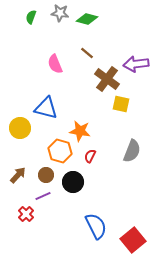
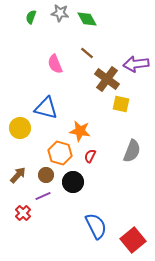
green diamond: rotated 45 degrees clockwise
orange hexagon: moved 2 px down
red cross: moved 3 px left, 1 px up
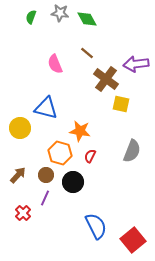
brown cross: moved 1 px left
purple line: moved 2 px right, 2 px down; rotated 42 degrees counterclockwise
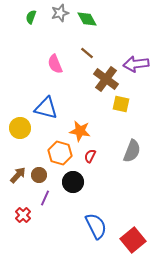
gray star: rotated 24 degrees counterclockwise
brown circle: moved 7 px left
red cross: moved 2 px down
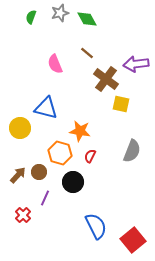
brown circle: moved 3 px up
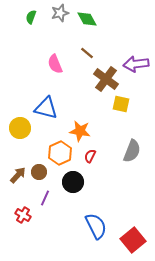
orange hexagon: rotated 20 degrees clockwise
red cross: rotated 14 degrees counterclockwise
